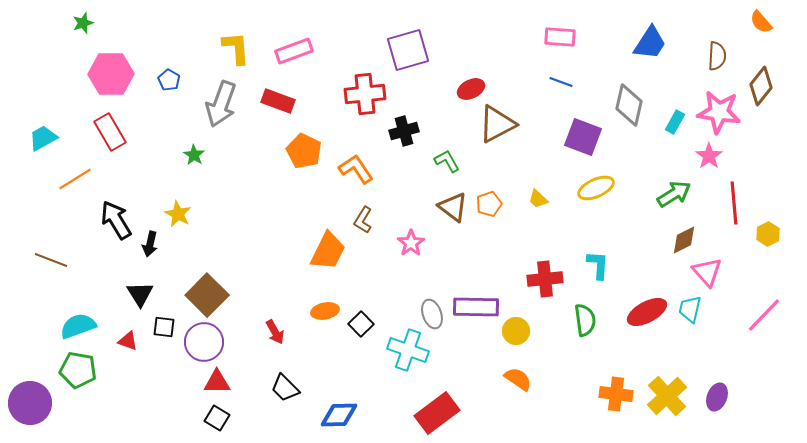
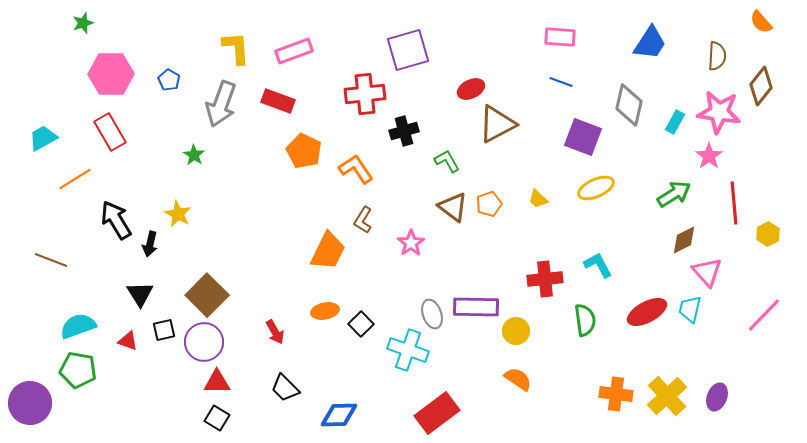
cyan L-shape at (598, 265): rotated 32 degrees counterclockwise
black square at (164, 327): moved 3 px down; rotated 20 degrees counterclockwise
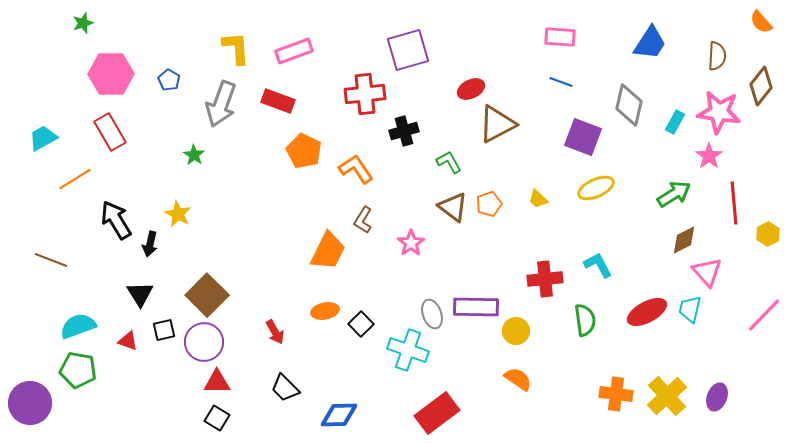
green L-shape at (447, 161): moved 2 px right, 1 px down
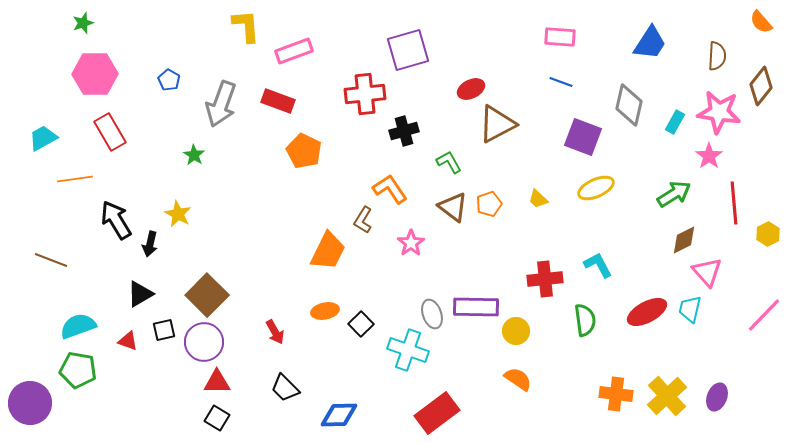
yellow L-shape at (236, 48): moved 10 px right, 22 px up
pink hexagon at (111, 74): moved 16 px left
orange L-shape at (356, 169): moved 34 px right, 20 px down
orange line at (75, 179): rotated 24 degrees clockwise
black triangle at (140, 294): rotated 32 degrees clockwise
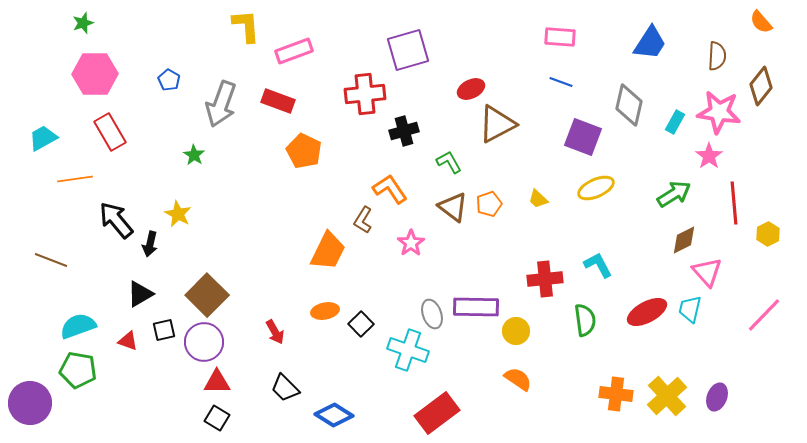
black arrow at (116, 220): rotated 9 degrees counterclockwise
blue diamond at (339, 415): moved 5 px left; rotated 33 degrees clockwise
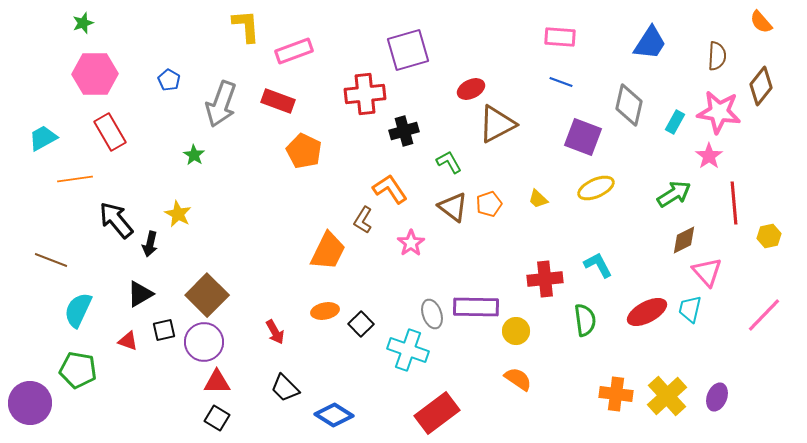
yellow hexagon at (768, 234): moved 1 px right, 2 px down; rotated 15 degrees clockwise
cyan semicircle at (78, 326): moved 16 px up; rotated 45 degrees counterclockwise
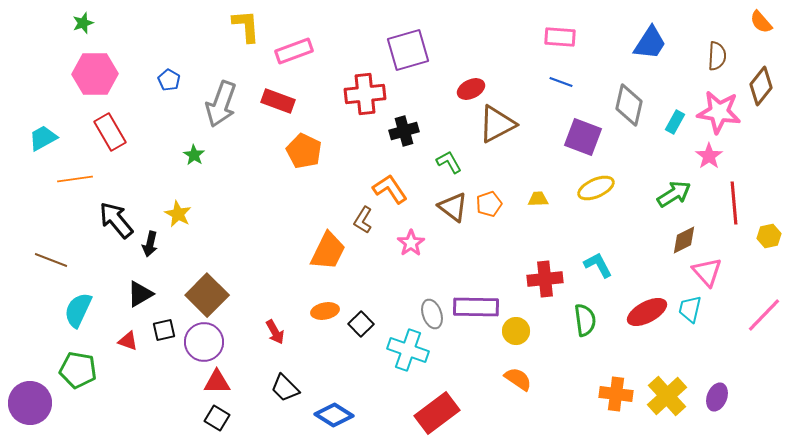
yellow trapezoid at (538, 199): rotated 135 degrees clockwise
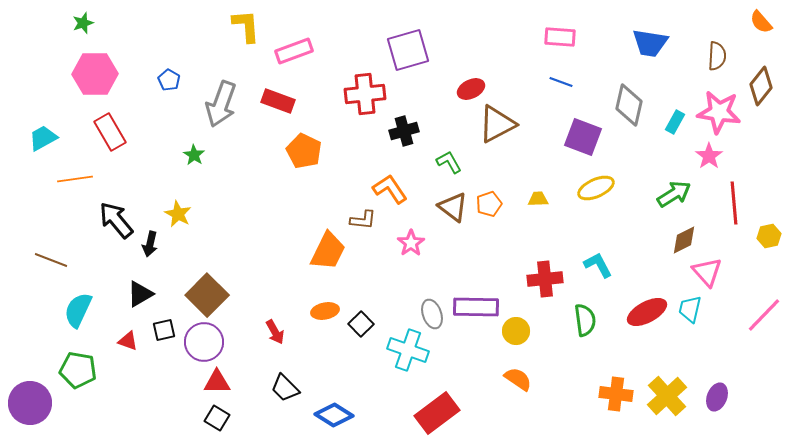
blue trapezoid at (650, 43): rotated 66 degrees clockwise
brown L-shape at (363, 220): rotated 116 degrees counterclockwise
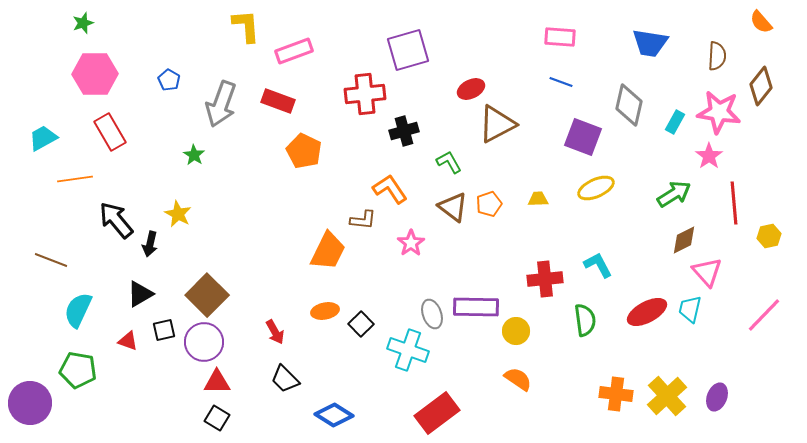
black trapezoid at (285, 388): moved 9 px up
